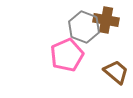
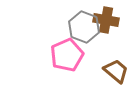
brown trapezoid: moved 1 px up
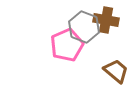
pink pentagon: moved 10 px up
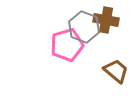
pink pentagon: rotated 8 degrees clockwise
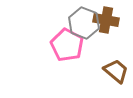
gray hexagon: moved 4 px up
pink pentagon: rotated 28 degrees counterclockwise
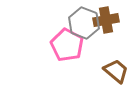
brown cross: rotated 20 degrees counterclockwise
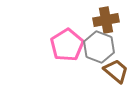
gray hexagon: moved 15 px right, 24 px down
pink pentagon: rotated 12 degrees clockwise
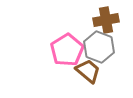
pink pentagon: moved 5 px down
brown trapezoid: moved 28 px left
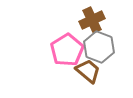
brown cross: moved 14 px left; rotated 15 degrees counterclockwise
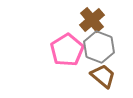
brown cross: rotated 15 degrees counterclockwise
brown trapezoid: moved 15 px right, 5 px down
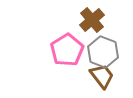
gray hexagon: moved 4 px right, 5 px down
brown trapezoid: moved 1 px left; rotated 12 degrees clockwise
